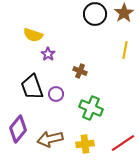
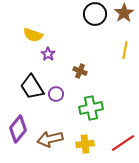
black trapezoid: rotated 12 degrees counterclockwise
green cross: rotated 35 degrees counterclockwise
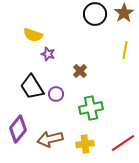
purple star: rotated 16 degrees counterclockwise
brown cross: rotated 24 degrees clockwise
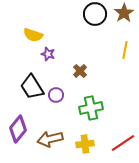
purple circle: moved 1 px down
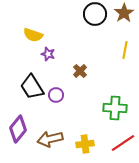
green cross: moved 24 px right; rotated 15 degrees clockwise
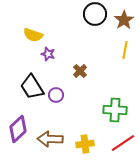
brown star: moved 7 px down
green cross: moved 2 px down
purple diamond: rotated 8 degrees clockwise
brown arrow: rotated 15 degrees clockwise
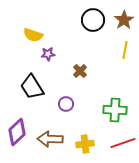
black circle: moved 2 px left, 6 px down
purple star: rotated 24 degrees counterclockwise
purple circle: moved 10 px right, 9 px down
purple diamond: moved 1 px left, 3 px down
red line: rotated 15 degrees clockwise
